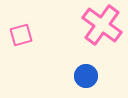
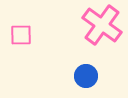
pink square: rotated 15 degrees clockwise
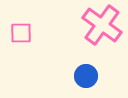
pink square: moved 2 px up
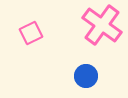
pink square: moved 10 px right; rotated 25 degrees counterclockwise
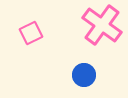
blue circle: moved 2 px left, 1 px up
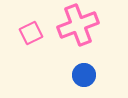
pink cross: moved 24 px left; rotated 33 degrees clockwise
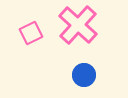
pink cross: rotated 27 degrees counterclockwise
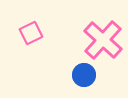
pink cross: moved 25 px right, 15 px down
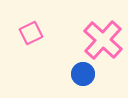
blue circle: moved 1 px left, 1 px up
